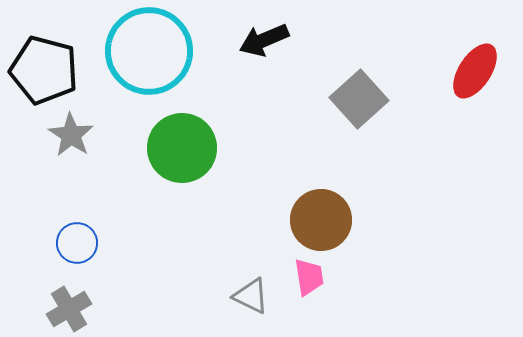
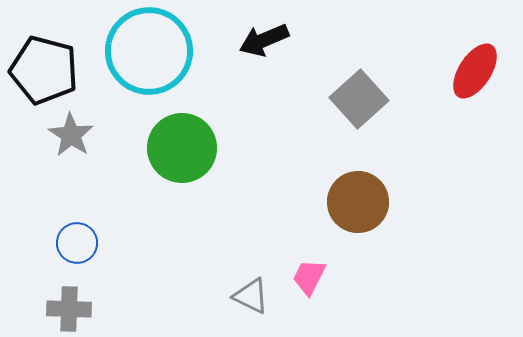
brown circle: moved 37 px right, 18 px up
pink trapezoid: rotated 144 degrees counterclockwise
gray cross: rotated 33 degrees clockwise
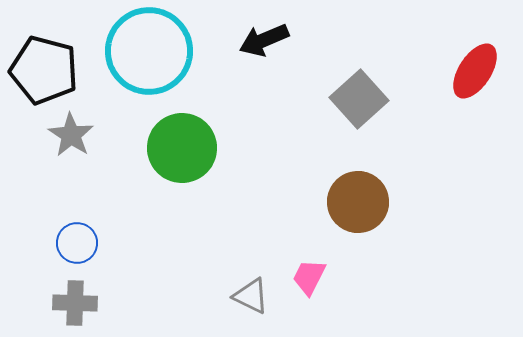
gray cross: moved 6 px right, 6 px up
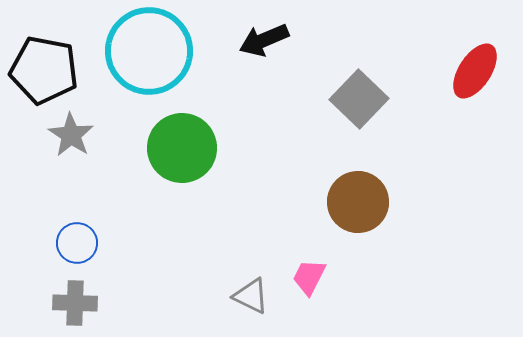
black pentagon: rotated 4 degrees counterclockwise
gray square: rotated 4 degrees counterclockwise
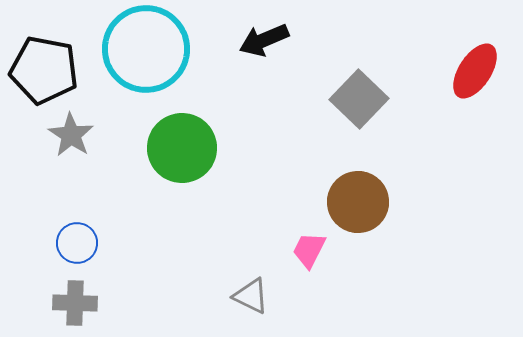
cyan circle: moved 3 px left, 2 px up
pink trapezoid: moved 27 px up
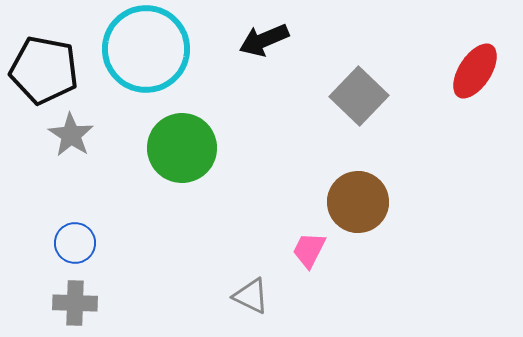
gray square: moved 3 px up
blue circle: moved 2 px left
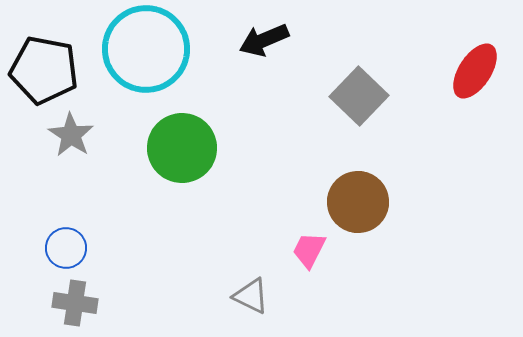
blue circle: moved 9 px left, 5 px down
gray cross: rotated 6 degrees clockwise
